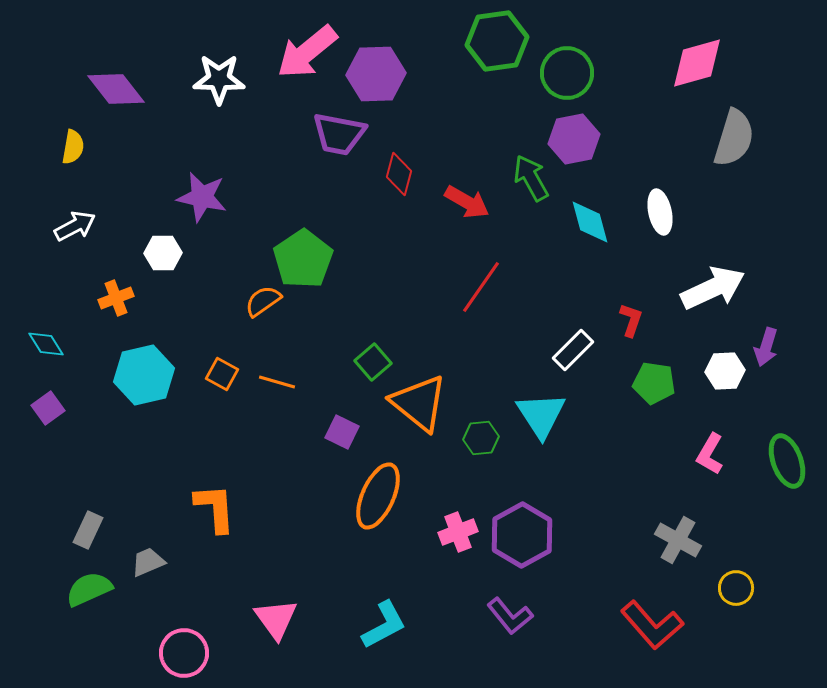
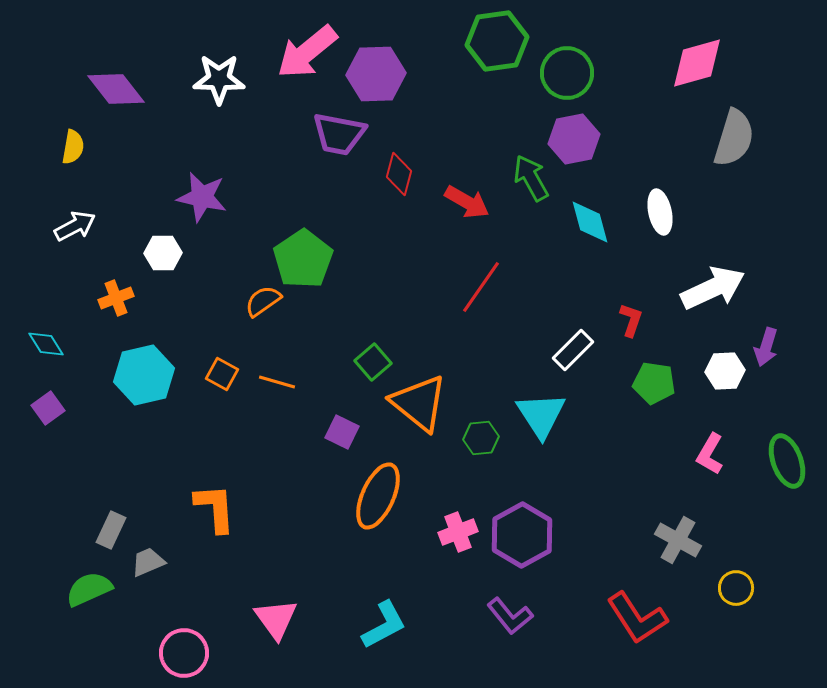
gray rectangle at (88, 530): moved 23 px right
red L-shape at (652, 625): moved 15 px left, 7 px up; rotated 8 degrees clockwise
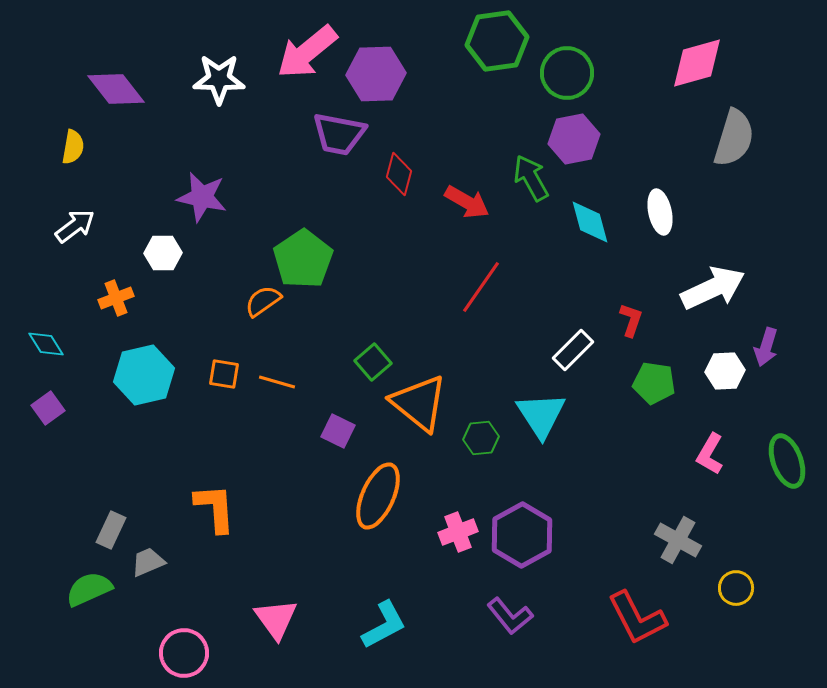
white arrow at (75, 226): rotated 9 degrees counterclockwise
orange square at (222, 374): moved 2 px right; rotated 20 degrees counterclockwise
purple square at (342, 432): moved 4 px left, 1 px up
red L-shape at (637, 618): rotated 6 degrees clockwise
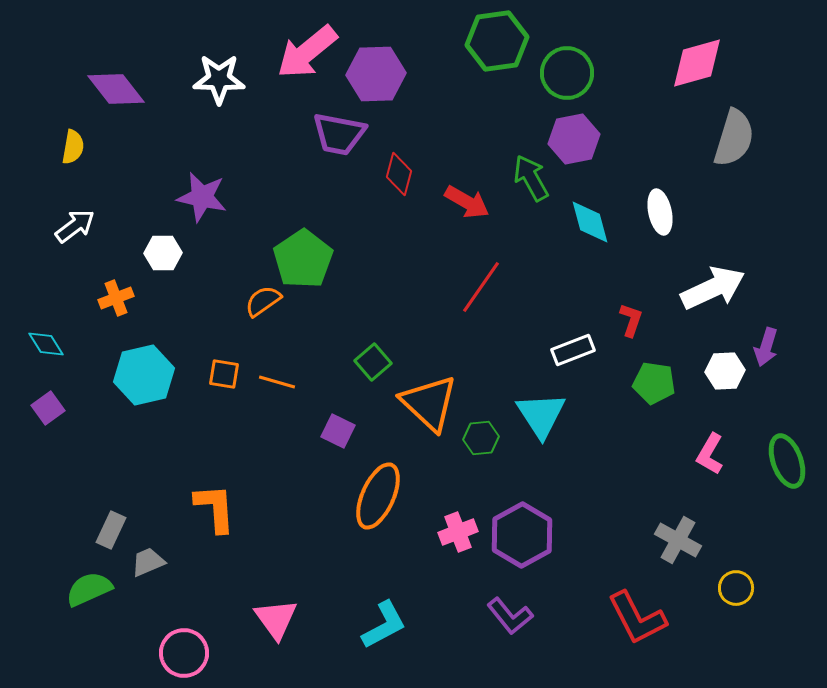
white rectangle at (573, 350): rotated 24 degrees clockwise
orange triangle at (419, 403): moved 10 px right; rotated 4 degrees clockwise
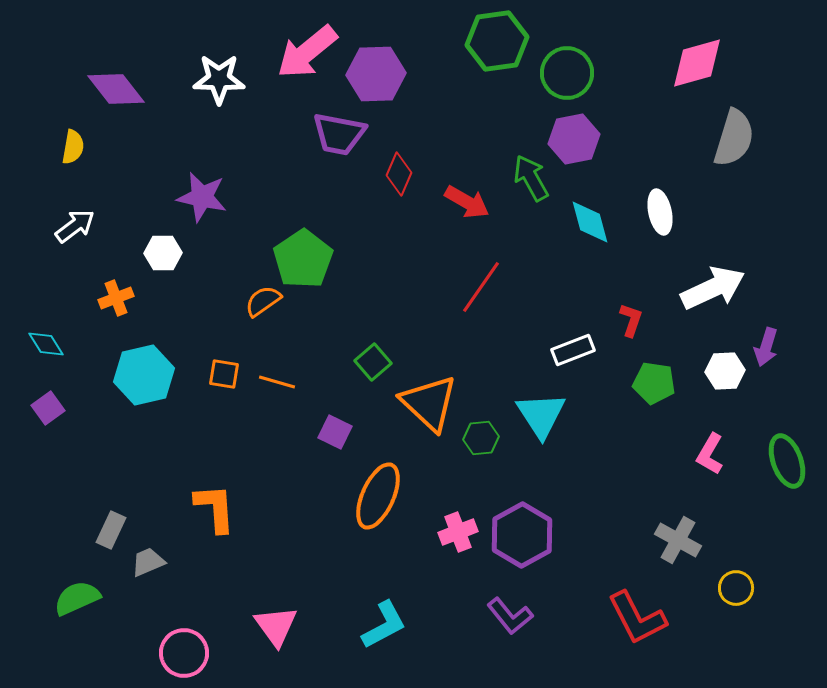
red diamond at (399, 174): rotated 9 degrees clockwise
purple square at (338, 431): moved 3 px left, 1 px down
green semicircle at (89, 589): moved 12 px left, 9 px down
pink triangle at (276, 619): moved 7 px down
